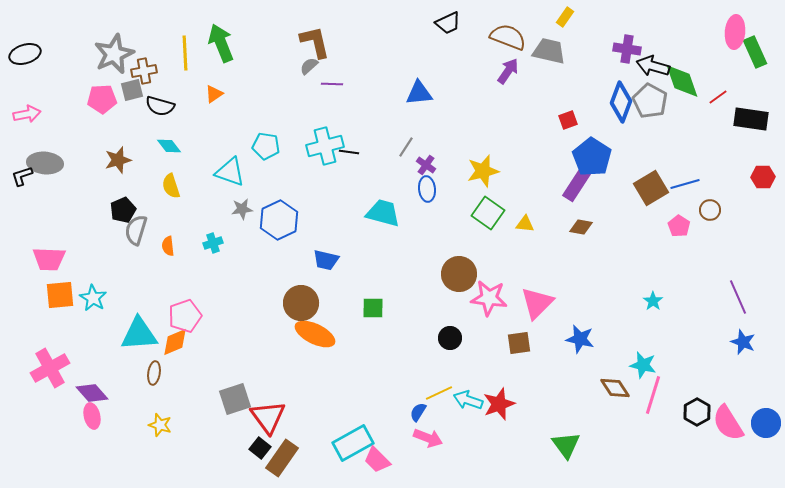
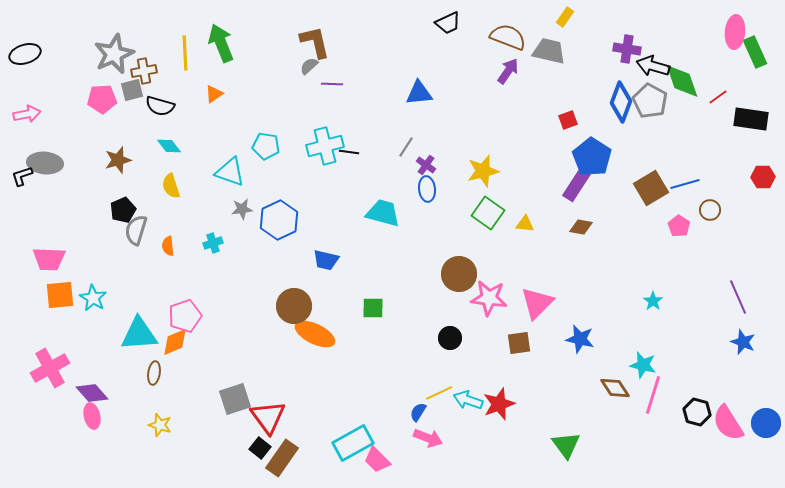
brown circle at (301, 303): moved 7 px left, 3 px down
black hexagon at (697, 412): rotated 16 degrees counterclockwise
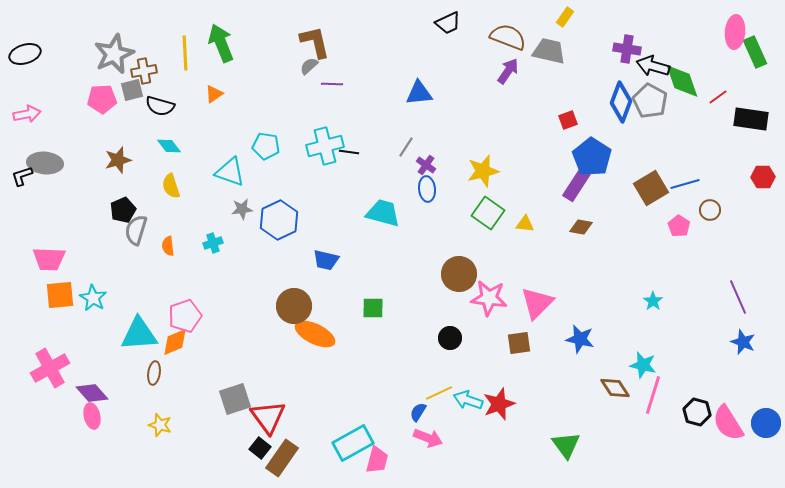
pink trapezoid at (377, 460): rotated 120 degrees counterclockwise
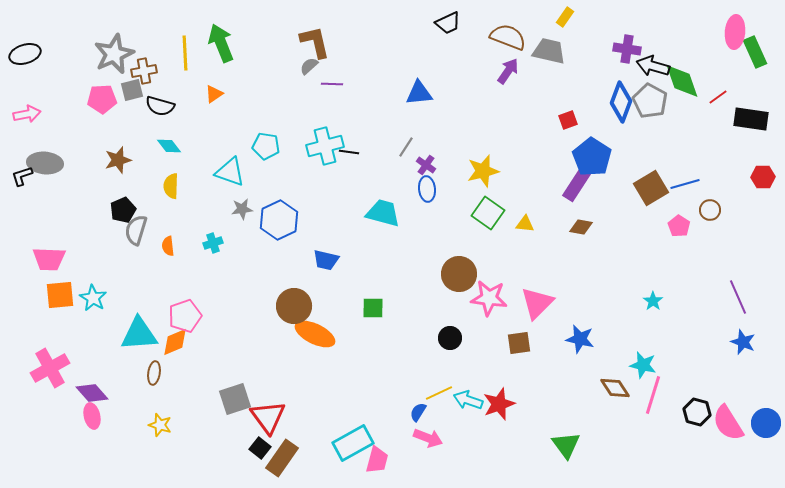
yellow semicircle at (171, 186): rotated 20 degrees clockwise
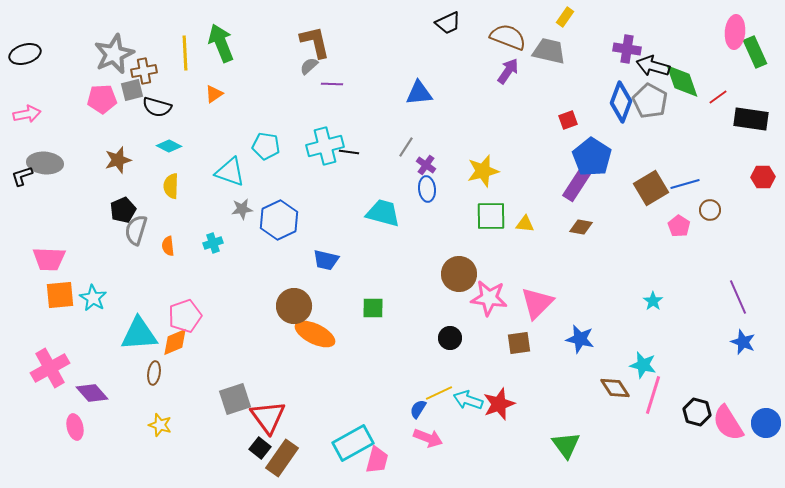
black semicircle at (160, 106): moved 3 px left, 1 px down
cyan diamond at (169, 146): rotated 25 degrees counterclockwise
green square at (488, 213): moved 3 px right, 3 px down; rotated 36 degrees counterclockwise
blue semicircle at (418, 412): moved 3 px up
pink ellipse at (92, 416): moved 17 px left, 11 px down
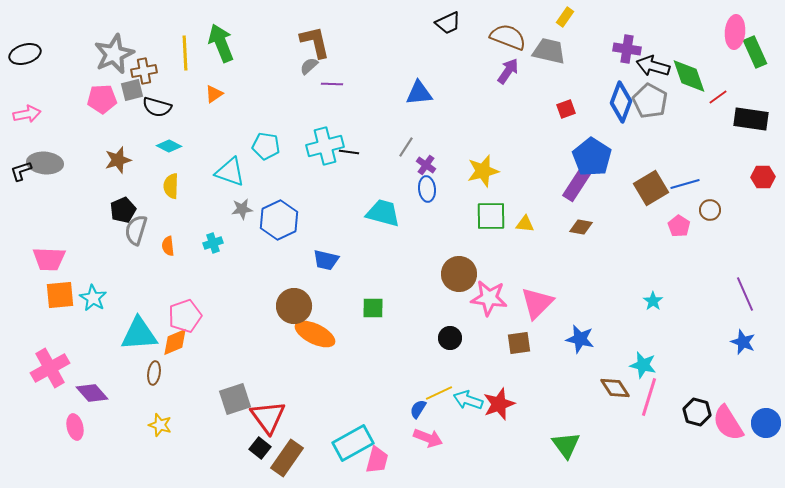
green diamond at (682, 81): moved 7 px right, 5 px up
red square at (568, 120): moved 2 px left, 11 px up
black L-shape at (22, 176): moved 1 px left, 5 px up
purple line at (738, 297): moved 7 px right, 3 px up
pink line at (653, 395): moved 4 px left, 2 px down
brown rectangle at (282, 458): moved 5 px right
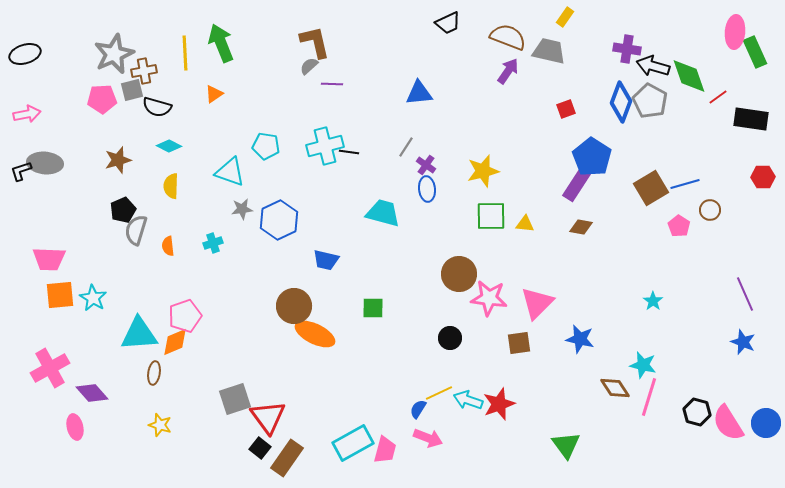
pink trapezoid at (377, 460): moved 8 px right, 10 px up
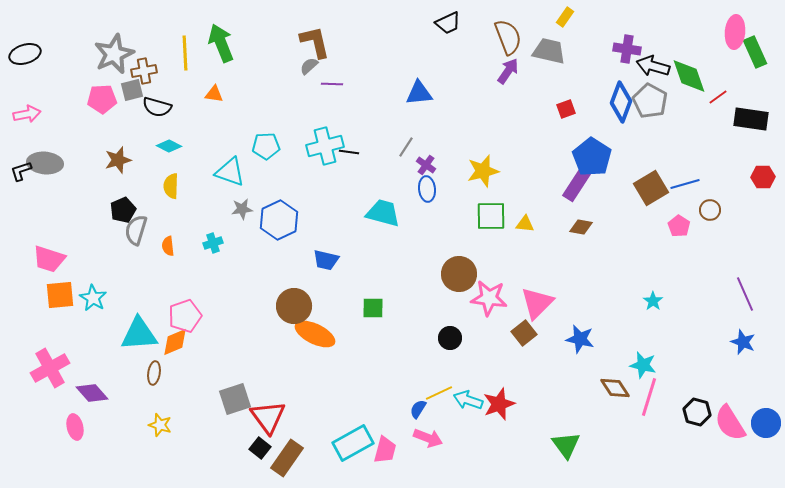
brown semicircle at (508, 37): rotated 48 degrees clockwise
orange triangle at (214, 94): rotated 42 degrees clockwise
cyan pentagon at (266, 146): rotated 12 degrees counterclockwise
pink trapezoid at (49, 259): rotated 16 degrees clockwise
brown square at (519, 343): moved 5 px right, 10 px up; rotated 30 degrees counterclockwise
pink semicircle at (728, 423): moved 2 px right
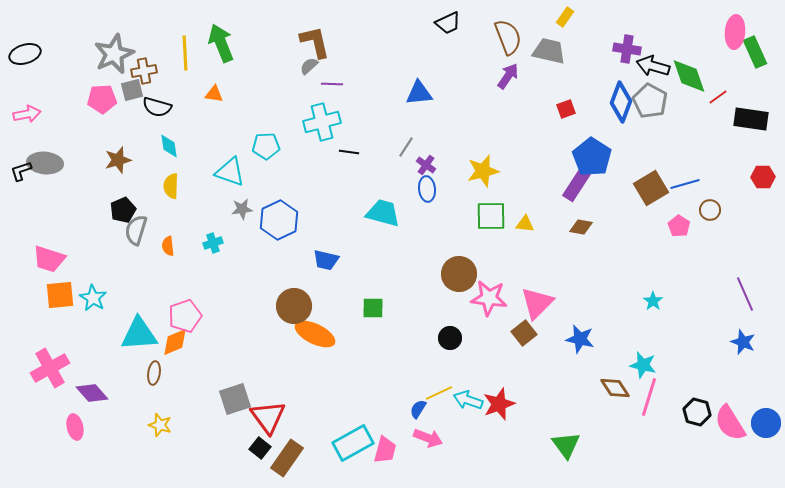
purple arrow at (508, 71): moved 5 px down
cyan diamond at (169, 146): rotated 55 degrees clockwise
cyan cross at (325, 146): moved 3 px left, 24 px up
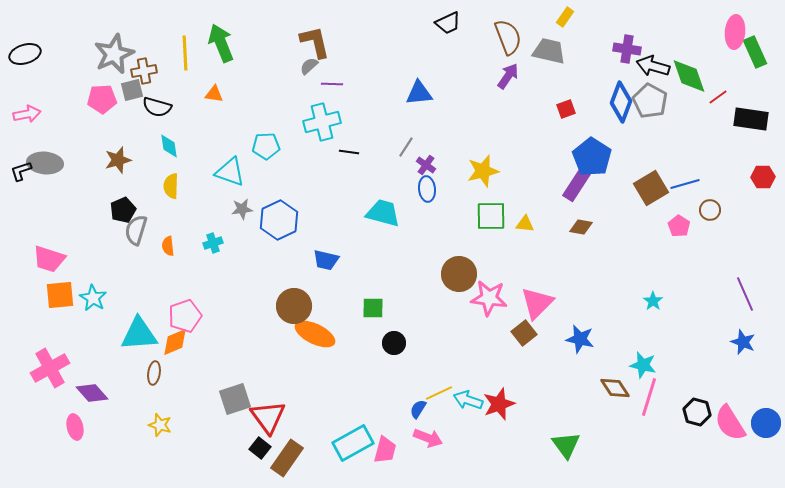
black circle at (450, 338): moved 56 px left, 5 px down
